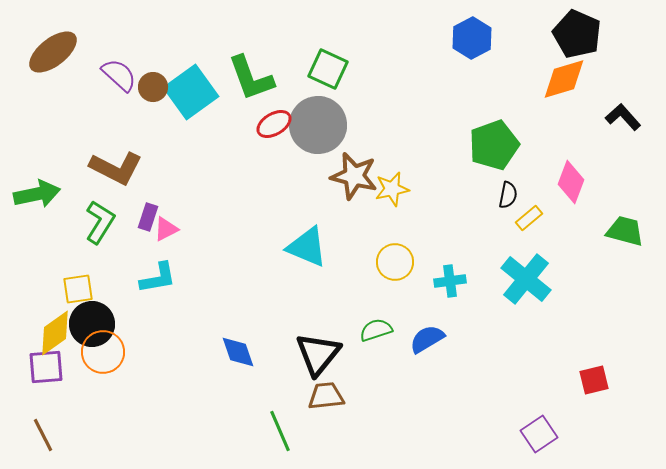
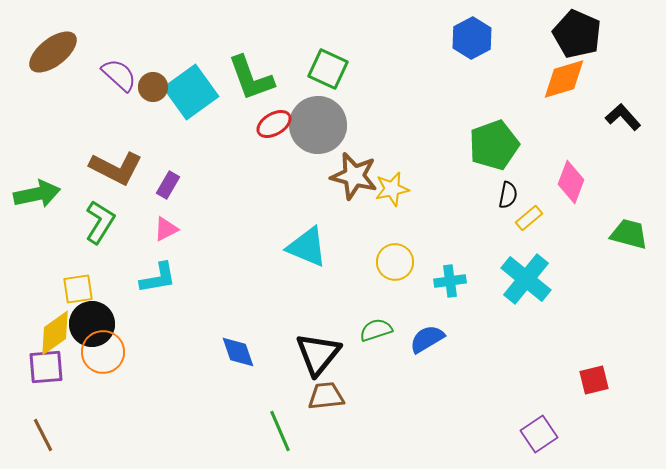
purple rectangle at (148, 217): moved 20 px right, 32 px up; rotated 12 degrees clockwise
green trapezoid at (625, 231): moved 4 px right, 3 px down
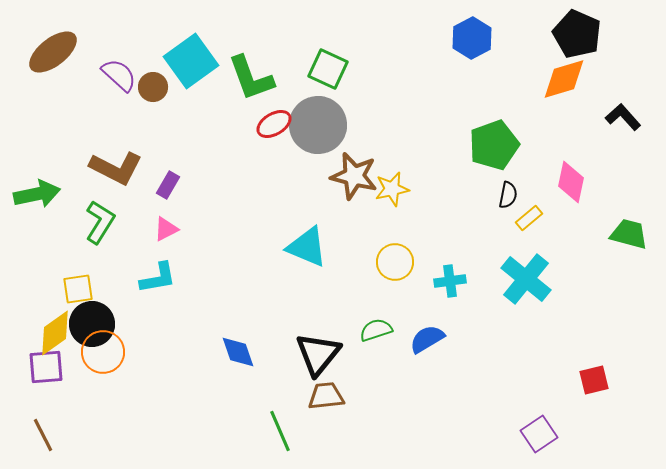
cyan square at (191, 92): moved 31 px up
pink diamond at (571, 182): rotated 9 degrees counterclockwise
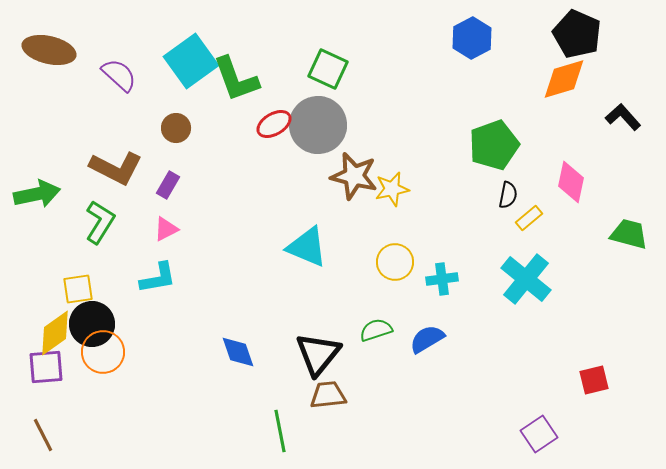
brown ellipse at (53, 52): moved 4 px left, 2 px up; rotated 51 degrees clockwise
green L-shape at (251, 78): moved 15 px left, 1 px down
brown circle at (153, 87): moved 23 px right, 41 px down
cyan cross at (450, 281): moved 8 px left, 2 px up
brown trapezoid at (326, 396): moved 2 px right, 1 px up
green line at (280, 431): rotated 12 degrees clockwise
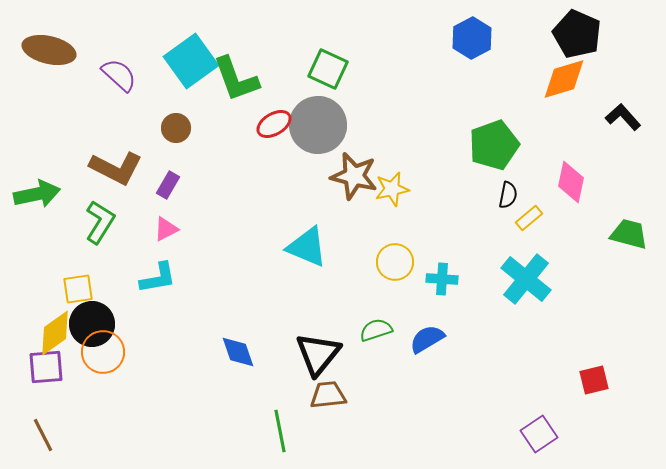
cyan cross at (442, 279): rotated 12 degrees clockwise
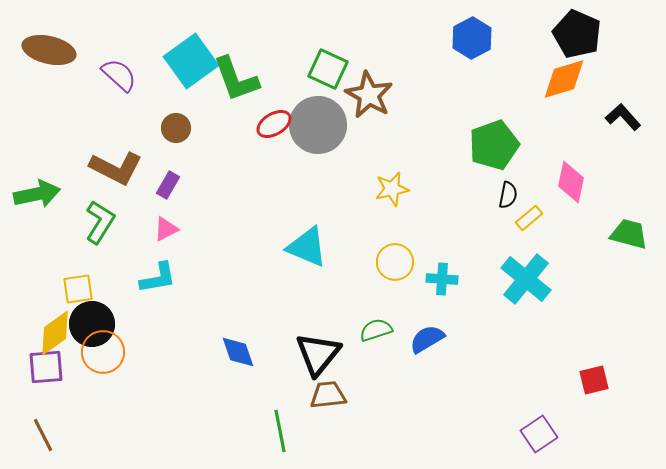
brown star at (354, 176): moved 15 px right, 81 px up; rotated 15 degrees clockwise
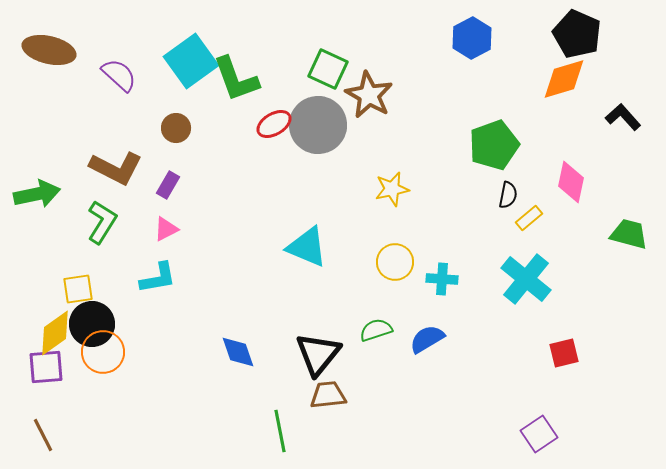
green L-shape at (100, 222): moved 2 px right
red square at (594, 380): moved 30 px left, 27 px up
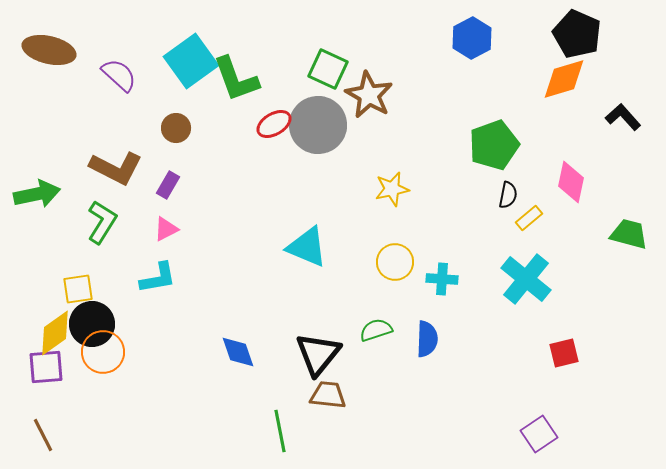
blue semicircle at (427, 339): rotated 123 degrees clockwise
brown trapezoid at (328, 395): rotated 12 degrees clockwise
